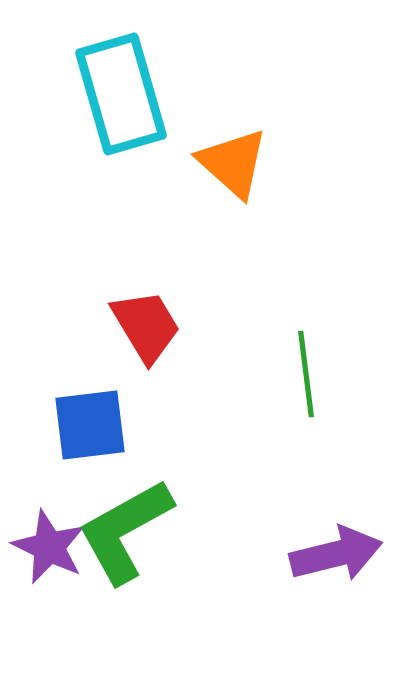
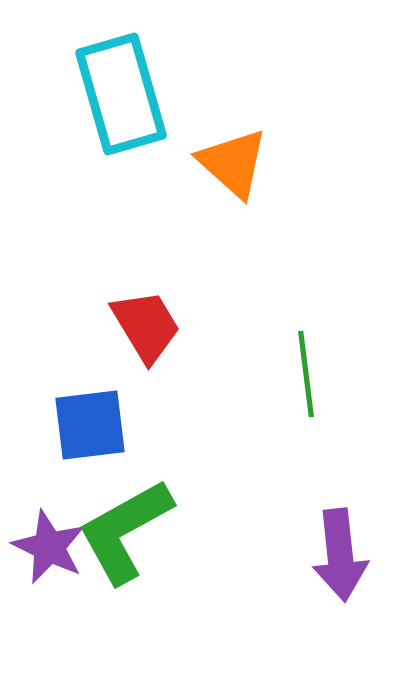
purple arrow: moved 4 px right, 1 px down; rotated 98 degrees clockwise
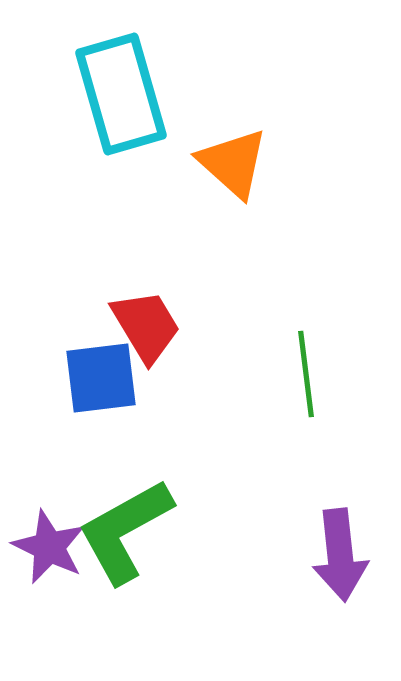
blue square: moved 11 px right, 47 px up
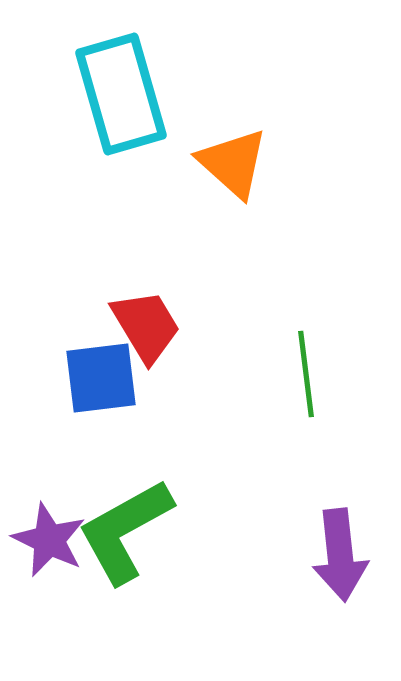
purple star: moved 7 px up
